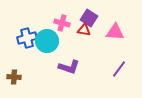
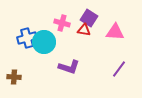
cyan circle: moved 3 px left, 1 px down
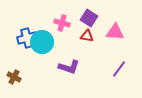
red triangle: moved 3 px right, 6 px down
cyan circle: moved 2 px left
brown cross: rotated 24 degrees clockwise
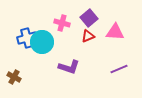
purple square: rotated 18 degrees clockwise
red triangle: moved 1 px right; rotated 32 degrees counterclockwise
purple line: rotated 30 degrees clockwise
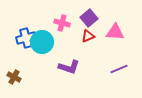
blue cross: moved 1 px left
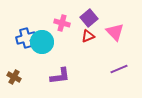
pink triangle: rotated 42 degrees clockwise
purple L-shape: moved 9 px left, 9 px down; rotated 25 degrees counterclockwise
